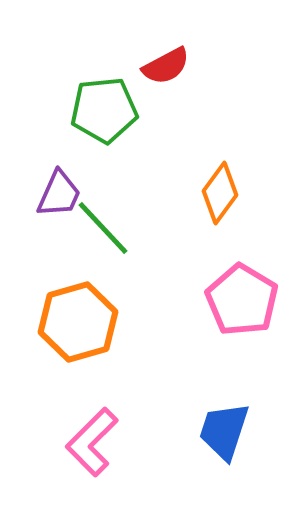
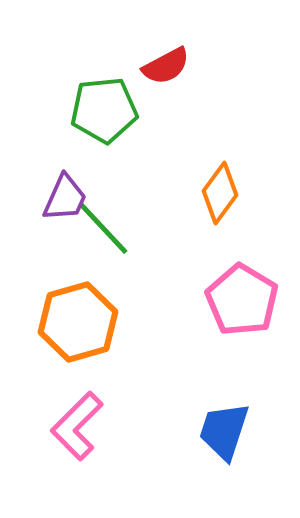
purple trapezoid: moved 6 px right, 4 px down
pink L-shape: moved 15 px left, 16 px up
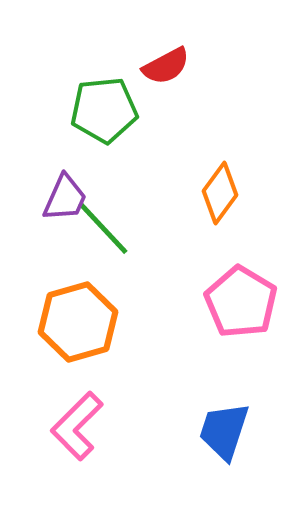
pink pentagon: moved 1 px left, 2 px down
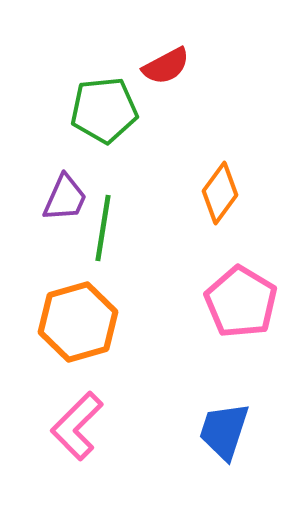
green line: rotated 52 degrees clockwise
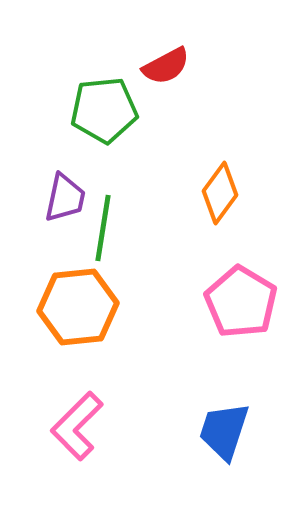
purple trapezoid: rotated 12 degrees counterclockwise
orange hexagon: moved 15 px up; rotated 10 degrees clockwise
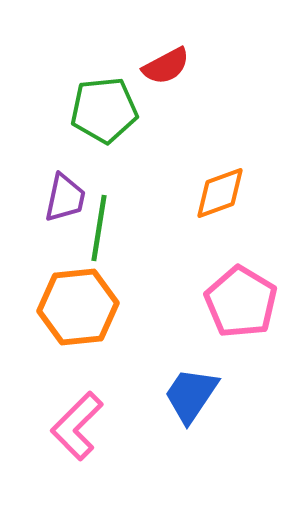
orange diamond: rotated 34 degrees clockwise
green line: moved 4 px left
blue trapezoid: moved 33 px left, 36 px up; rotated 16 degrees clockwise
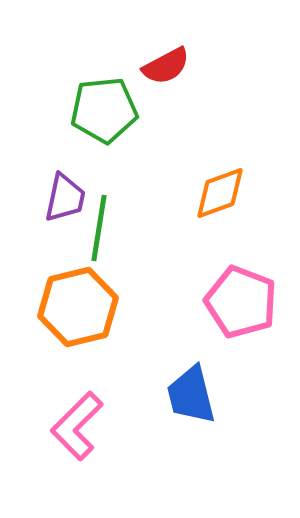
pink pentagon: rotated 10 degrees counterclockwise
orange hexagon: rotated 8 degrees counterclockwise
blue trapezoid: rotated 48 degrees counterclockwise
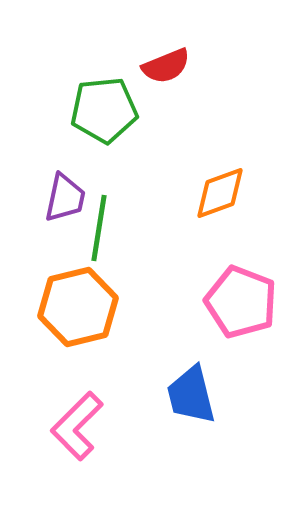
red semicircle: rotated 6 degrees clockwise
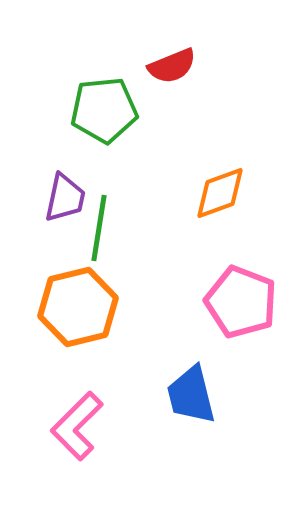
red semicircle: moved 6 px right
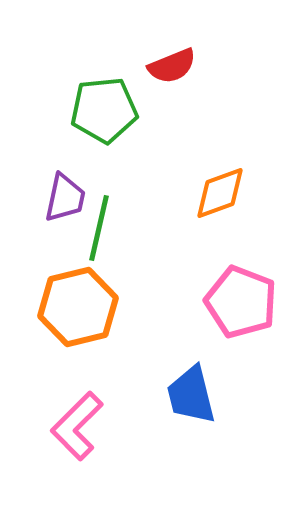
green line: rotated 4 degrees clockwise
